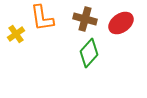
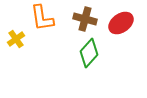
yellow cross: moved 5 px down
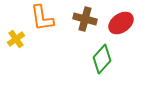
green diamond: moved 13 px right, 6 px down
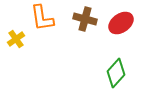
green diamond: moved 14 px right, 14 px down
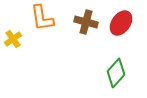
brown cross: moved 1 px right, 3 px down
red ellipse: rotated 20 degrees counterclockwise
yellow cross: moved 3 px left
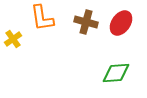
green diamond: rotated 44 degrees clockwise
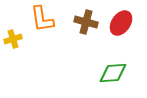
orange L-shape: moved 1 px down
yellow cross: rotated 18 degrees clockwise
green diamond: moved 3 px left
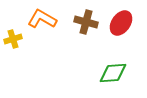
orange L-shape: rotated 128 degrees clockwise
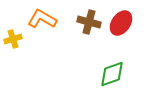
brown cross: moved 3 px right
green diamond: moved 1 px left, 1 px down; rotated 16 degrees counterclockwise
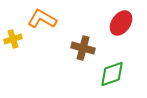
brown cross: moved 6 px left, 26 px down
